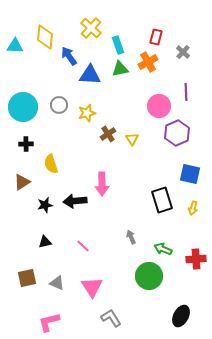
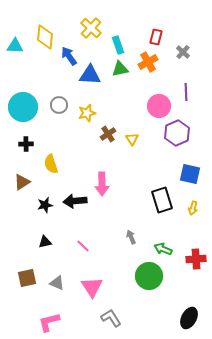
black ellipse: moved 8 px right, 2 px down
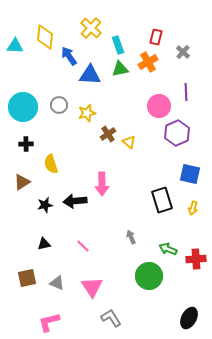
yellow triangle: moved 3 px left, 3 px down; rotated 16 degrees counterclockwise
black triangle: moved 1 px left, 2 px down
green arrow: moved 5 px right
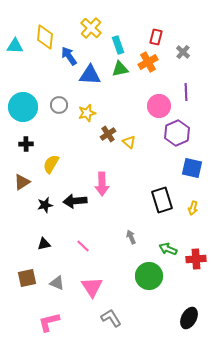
yellow semicircle: rotated 48 degrees clockwise
blue square: moved 2 px right, 6 px up
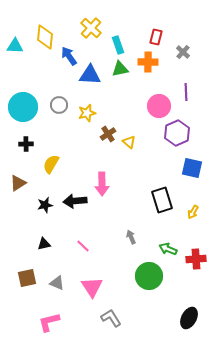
orange cross: rotated 30 degrees clockwise
brown triangle: moved 4 px left, 1 px down
yellow arrow: moved 4 px down; rotated 16 degrees clockwise
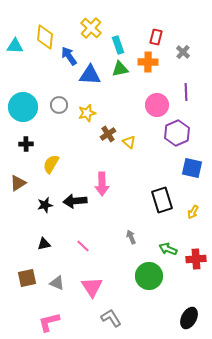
pink circle: moved 2 px left, 1 px up
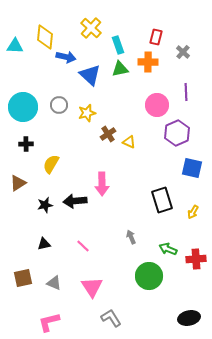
blue arrow: moved 3 px left, 1 px down; rotated 138 degrees clockwise
blue triangle: rotated 40 degrees clockwise
yellow triangle: rotated 16 degrees counterclockwise
brown square: moved 4 px left
gray triangle: moved 3 px left
black ellipse: rotated 50 degrees clockwise
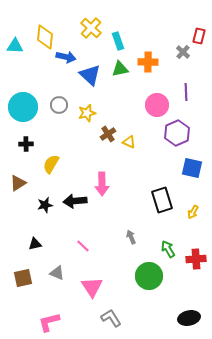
red rectangle: moved 43 px right, 1 px up
cyan rectangle: moved 4 px up
black triangle: moved 9 px left
green arrow: rotated 36 degrees clockwise
gray triangle: moved 3 px right, 10 px up
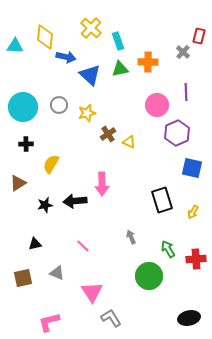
pink triangle: moved 5 px down
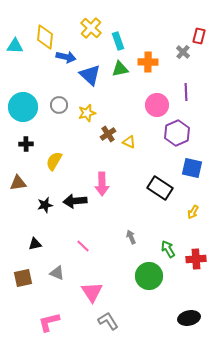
yellow semicircle: moved 3 px right, 3 px up
brown triangle: rotated 24 degrees clockwise
black rectangle: moved 2 px left, 12 px up; rotated 40 degrees counterclockwise
gray L-shape: moved 3 px left, 3 px down
